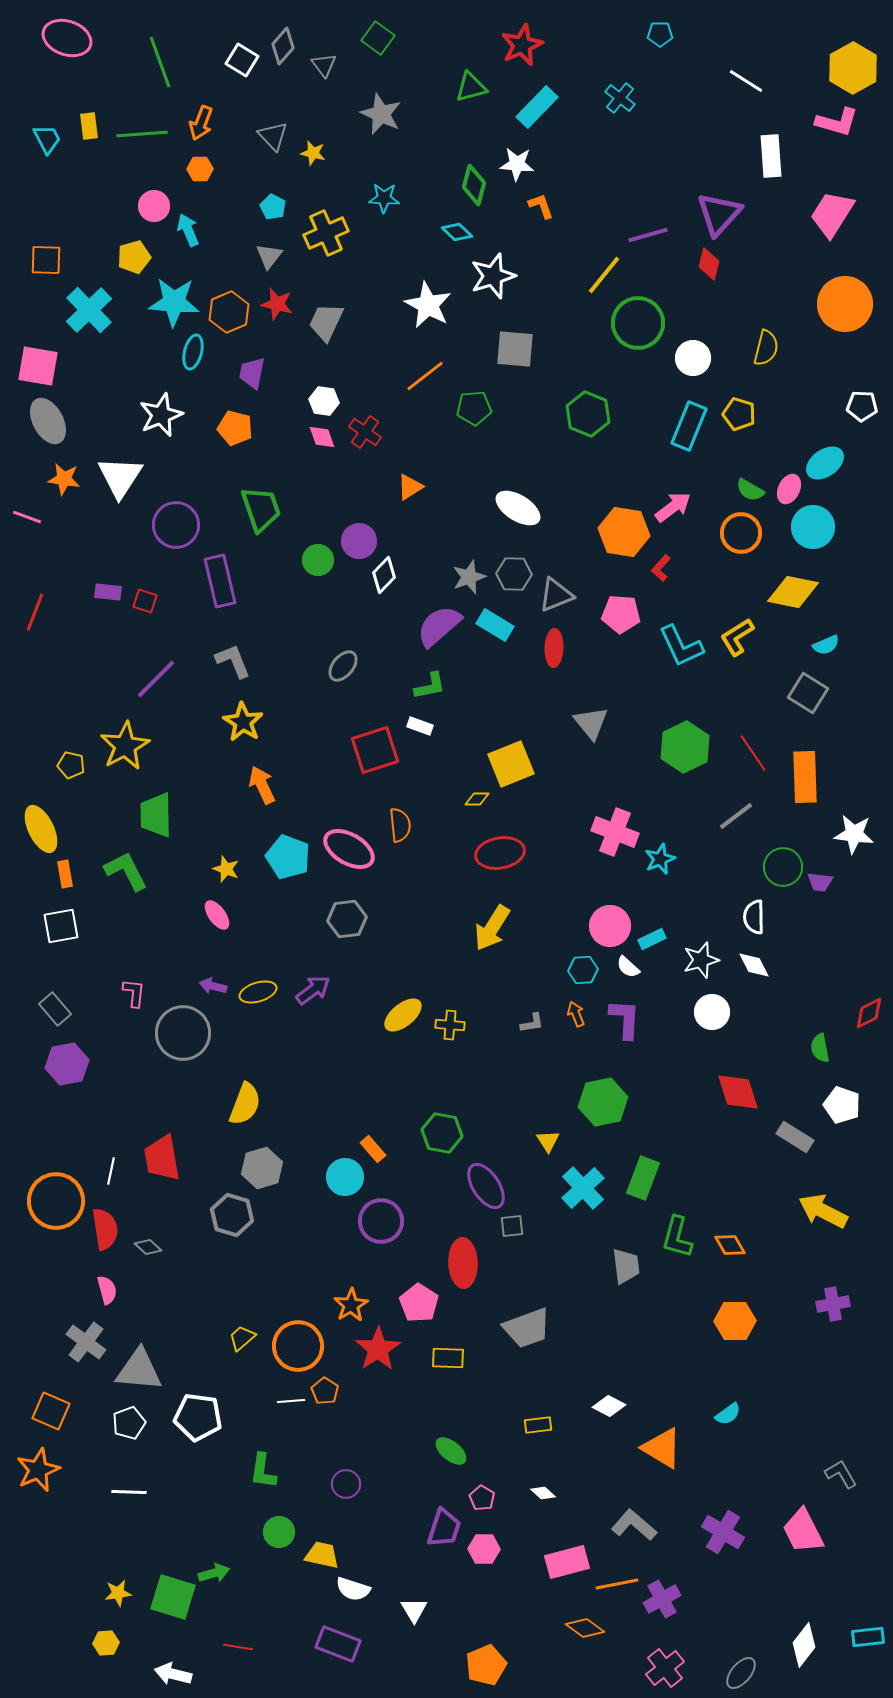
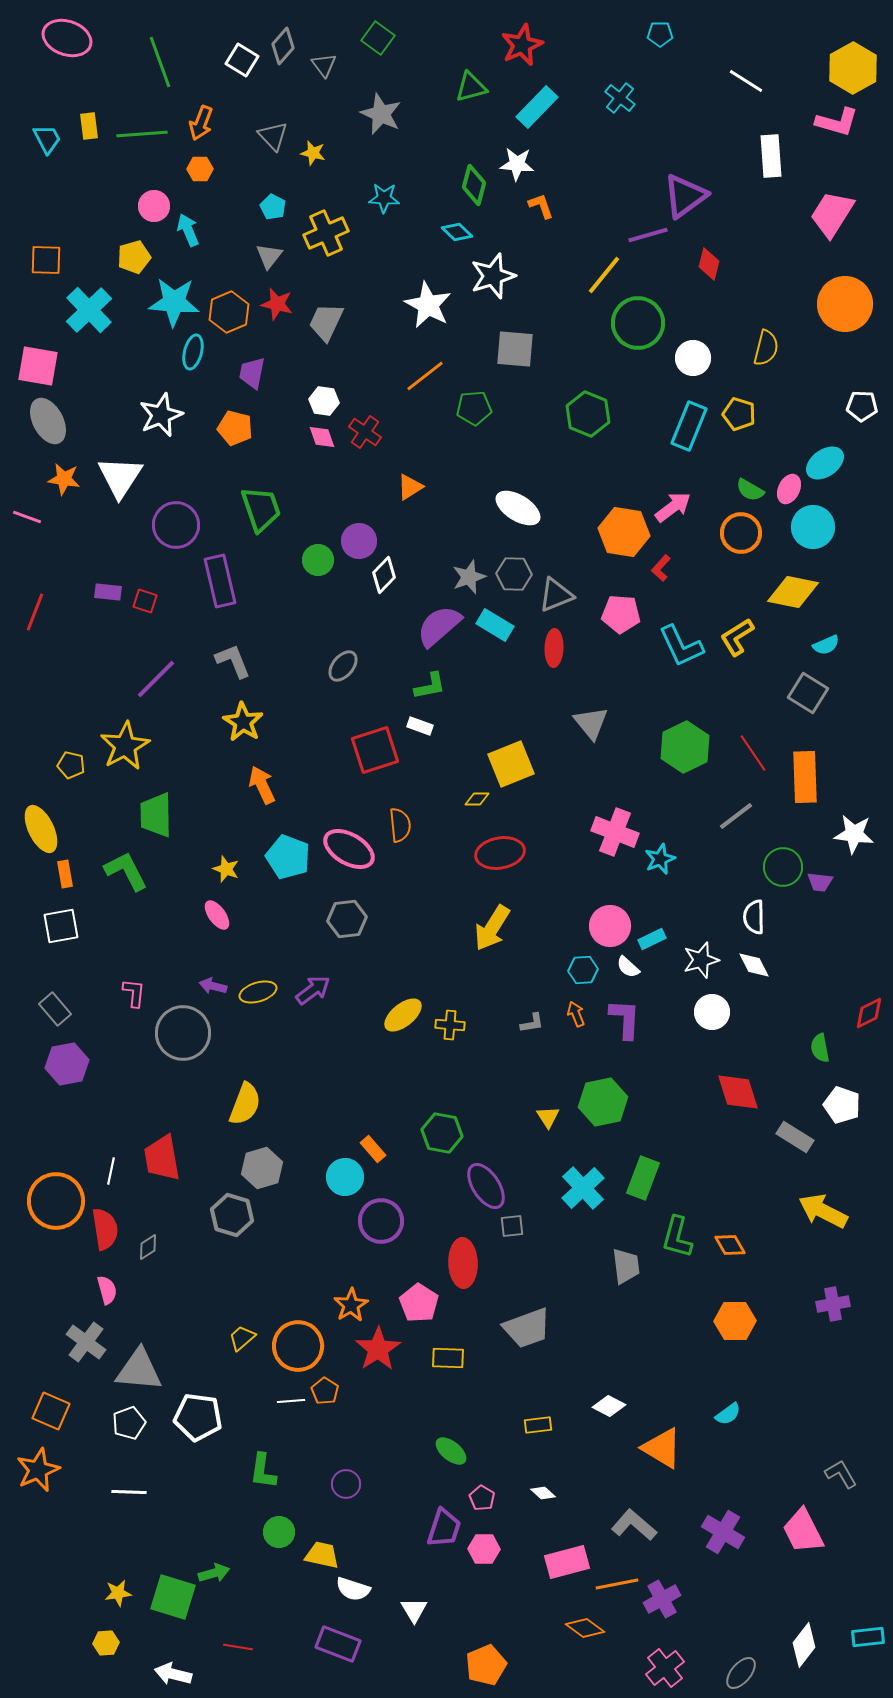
purple triangle at (719, 214): moved 34 px left, 18 px up; rotated 12 degrees clockwise
yellow triangle at (548, 1141): moved 24 px up
gray diamond at (148, 1247): rotated 76 degrees counterclockwise
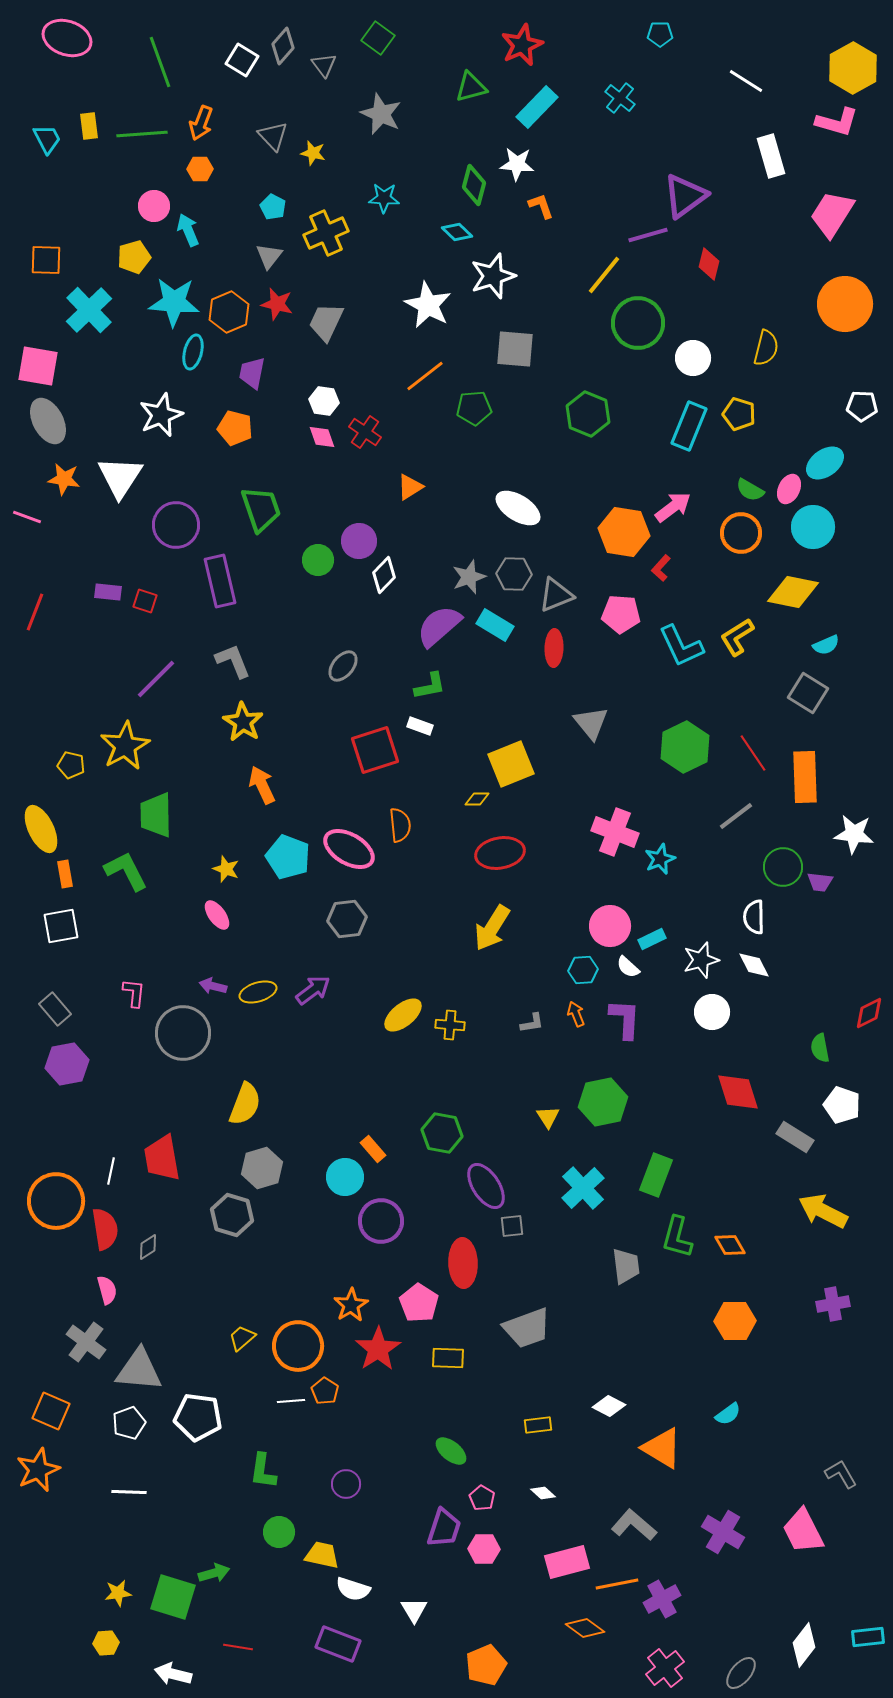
white rectangle at (771, 156): rotated 12 degrees counterclockwise
green rectangle at (643, 1178): moved 13 px right, 3 px up
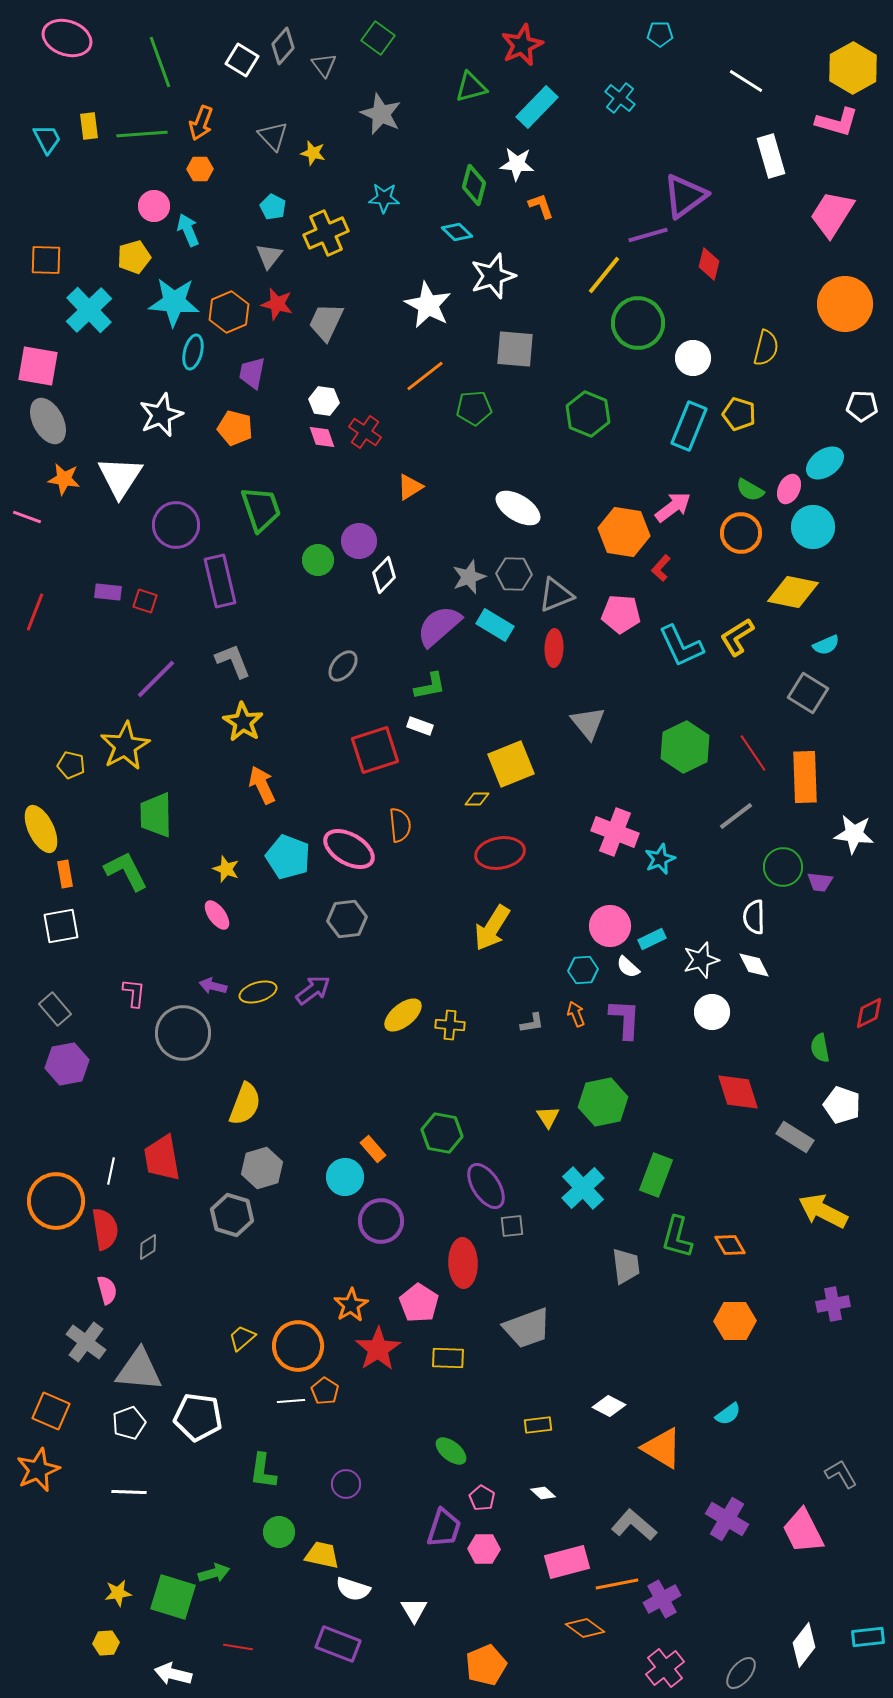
gray triangle at (591, 723): moved 3 px left
purple cross at (723, 1532): moved 4 px right, 13 px up
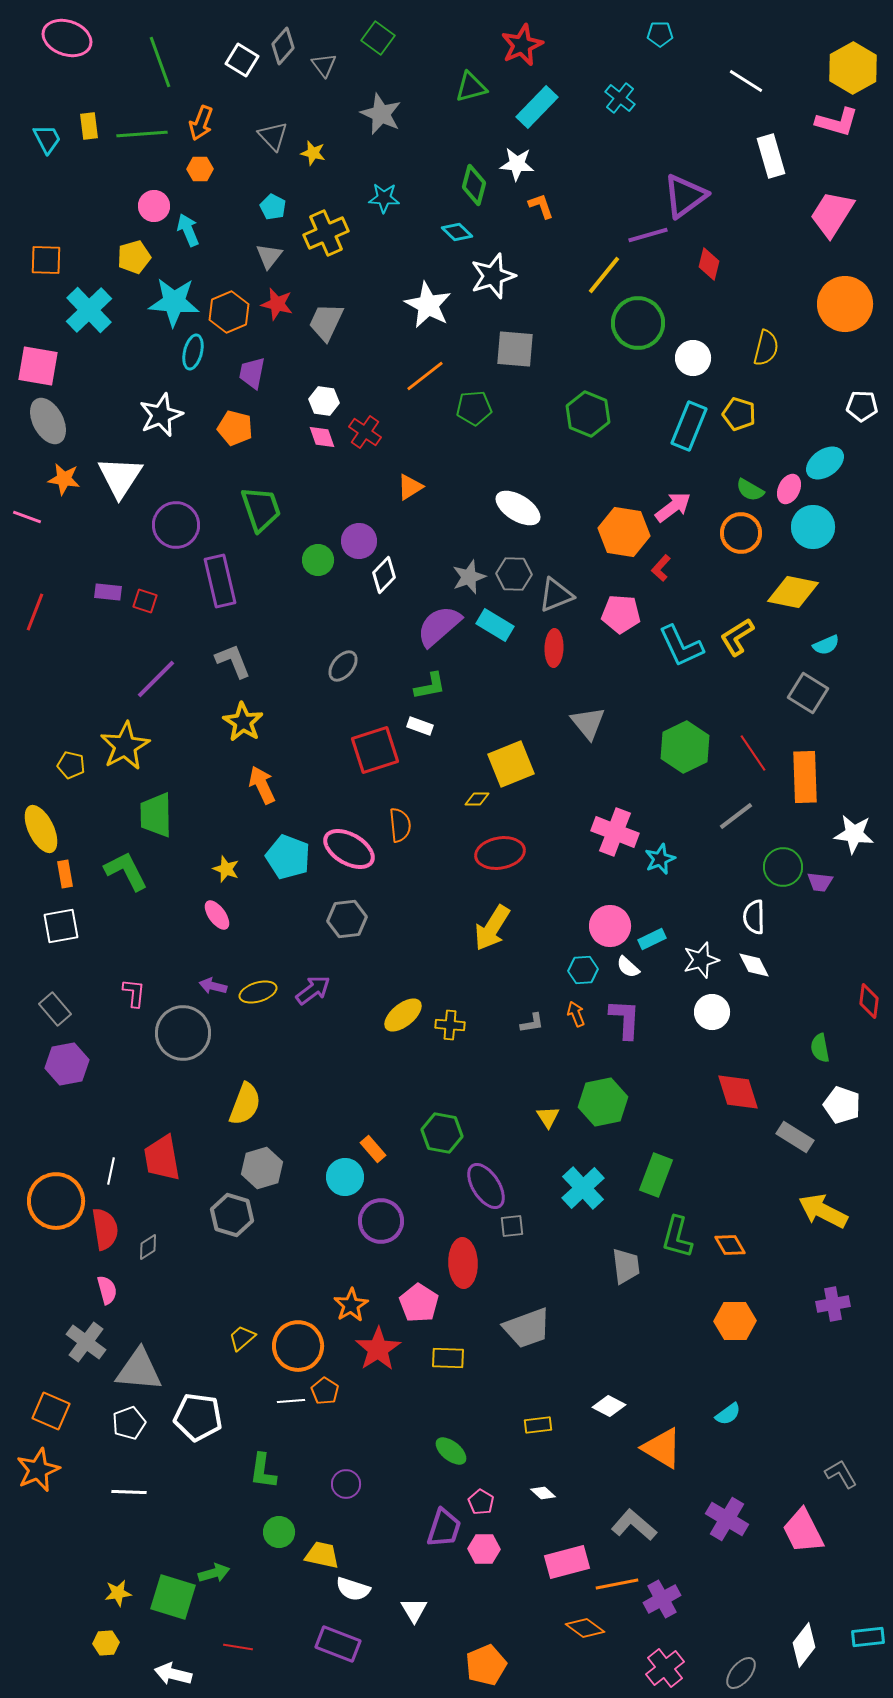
red diamond at (869, 1013): moved 12 px up; rotated 56 degrees counterclockwise
pink pentagon at (482, 1498): moved 1 px left, 4 px down
